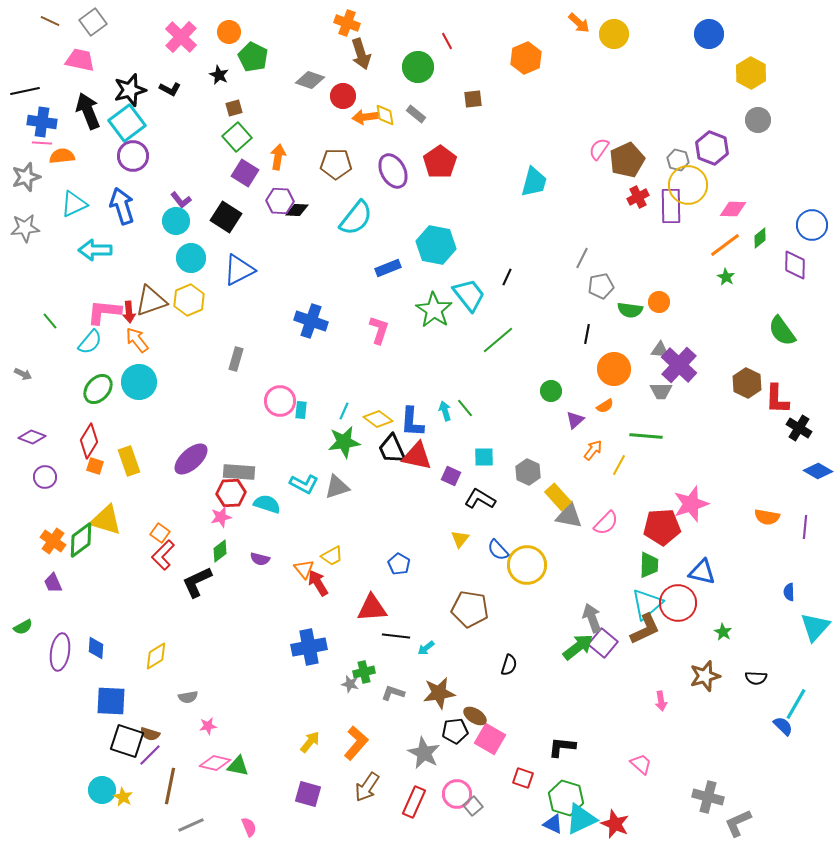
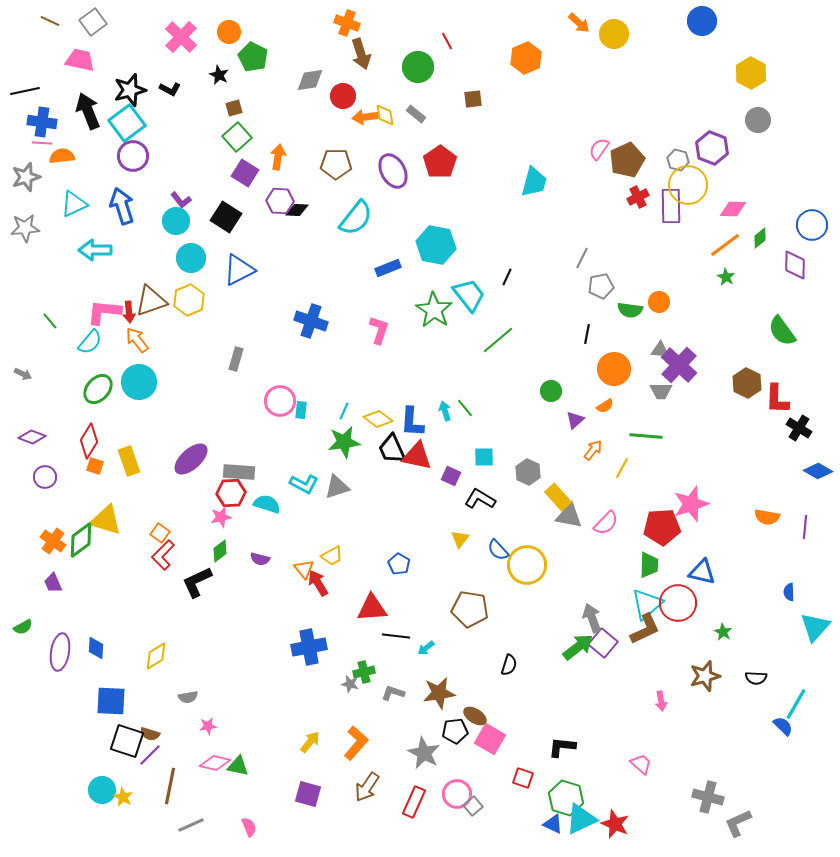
blue circle at (709, 34): moved 7 px left, 13 px up
gray diamond at (310, 80): rotated 28 degrees counterclockwise
yellow line at (619, 465): moved 3 px right, 3 px down
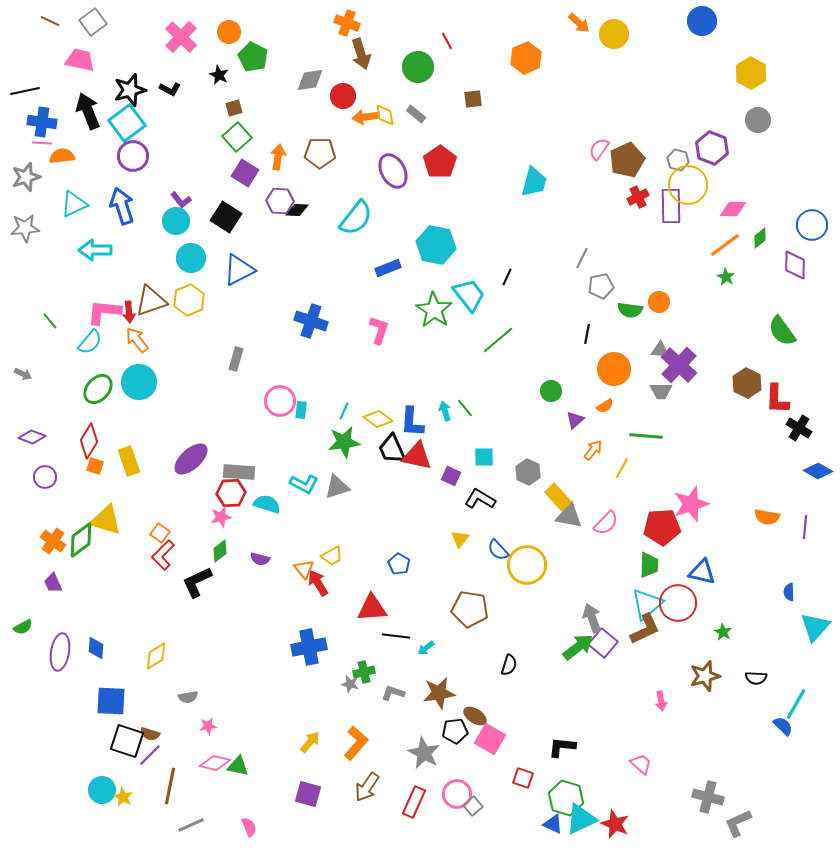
brown pentagon at (336, 164): moved 16 px left, 11 px up
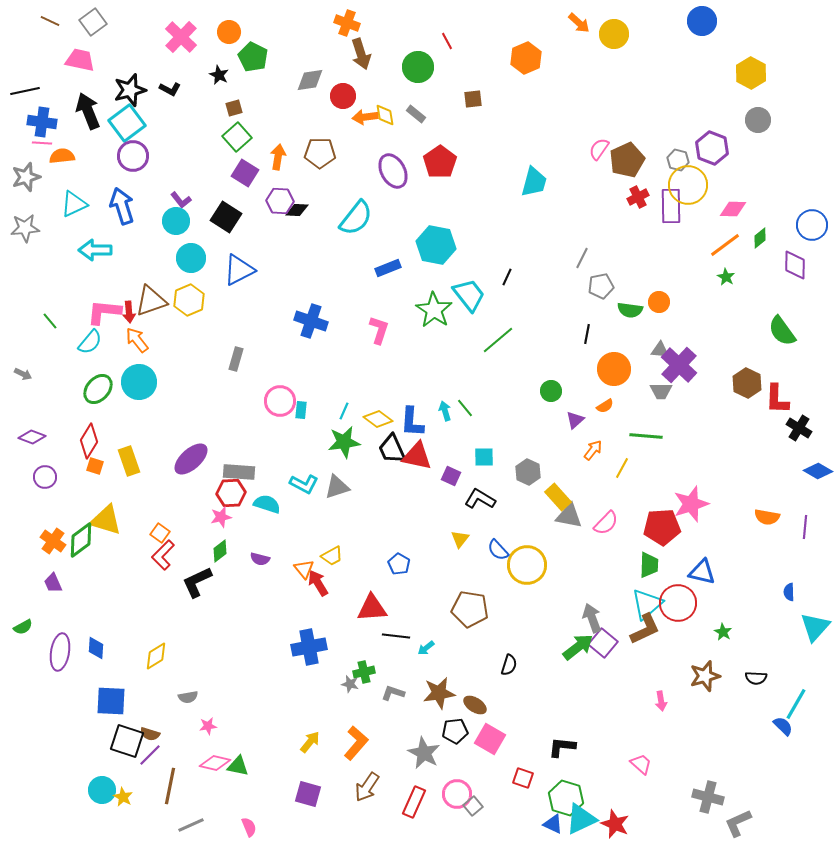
brown ellipse at (475, 716): moved 11 px up
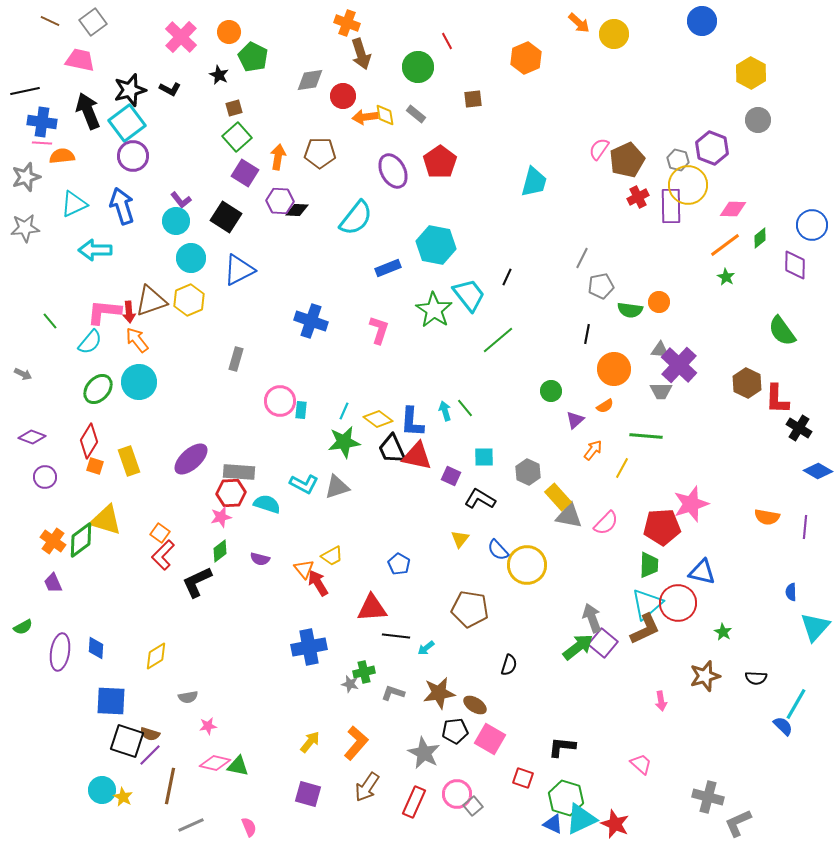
blue semicircle at (789, 592): moved 2 px right
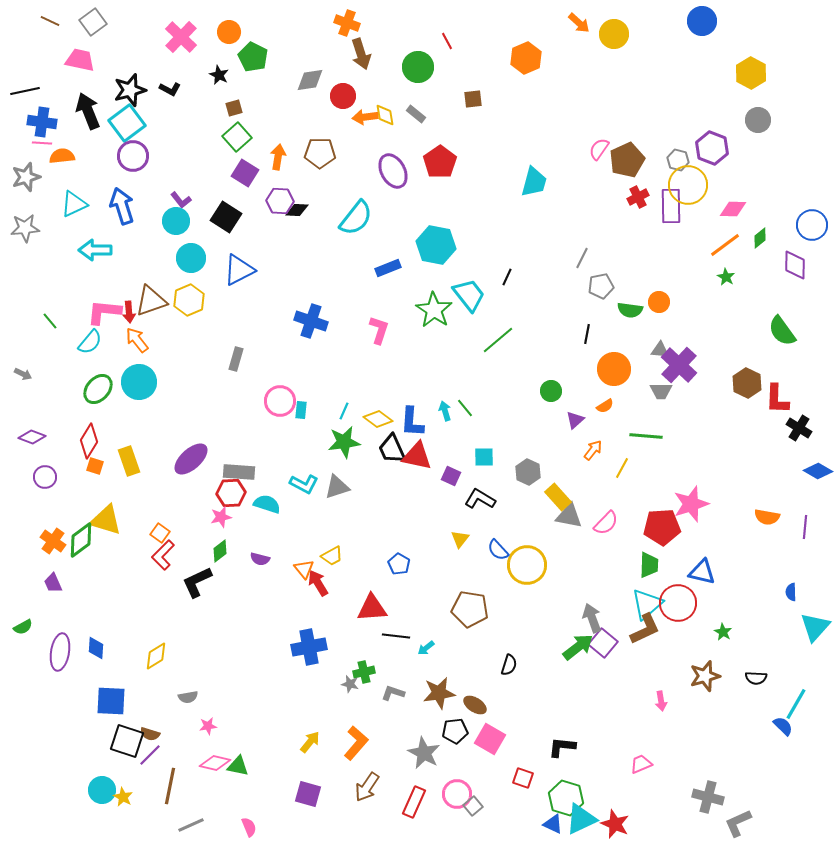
pink trapezoid at (641, 764): rotated 65 degrees counterclockwise
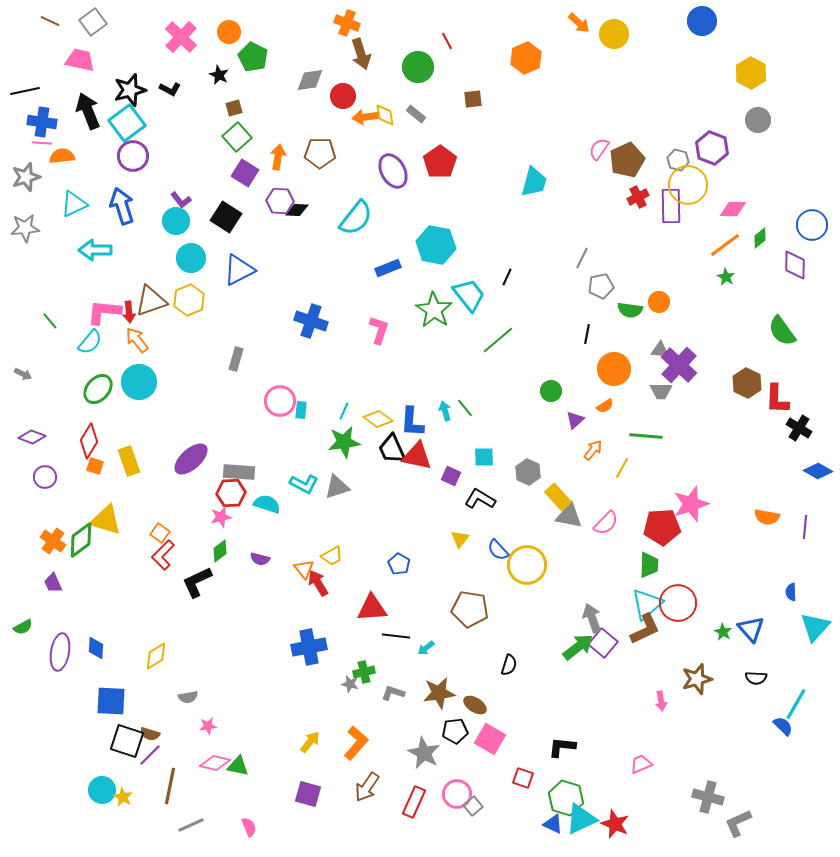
blue triangle at (702, 572): moved 49 px right, 57 px down; rotated 36 degrees clockwise
brown star at (705, 676): moved 8 px left, 3 px down
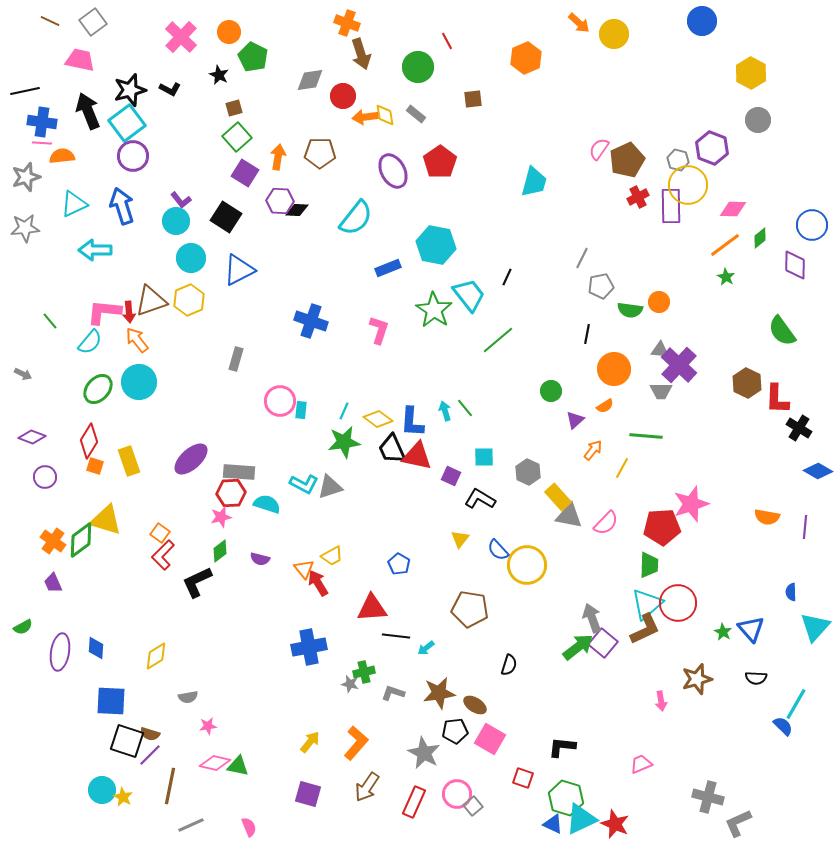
gray triangle at (337, 487): moved 7 px left
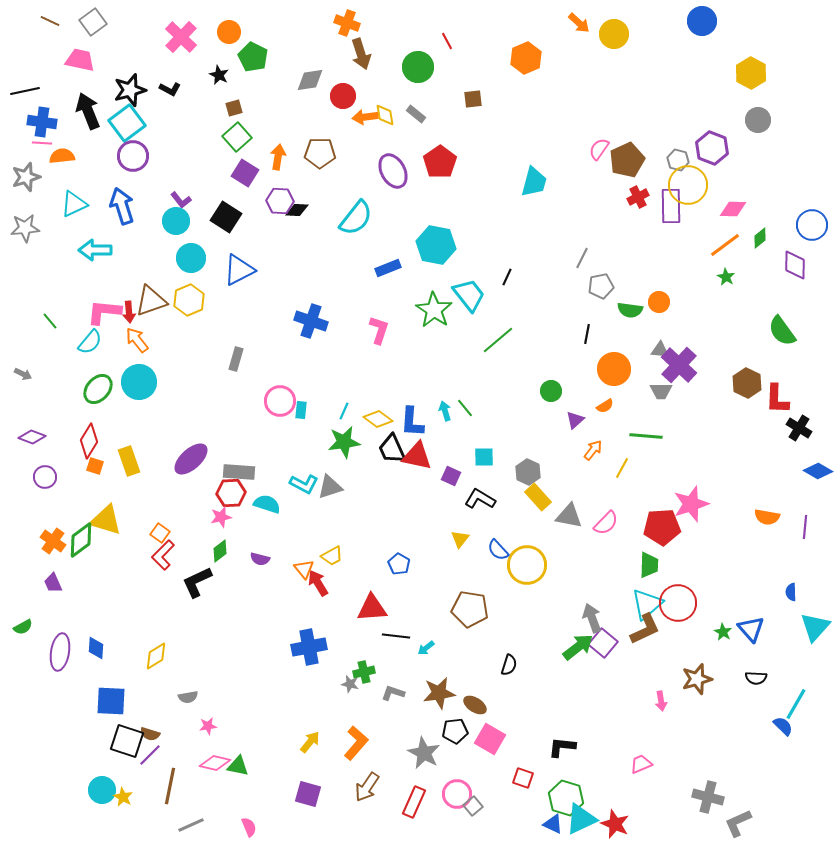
yellow rectangle at (558, 497): moved 20 px left
